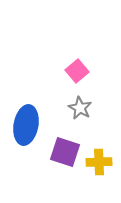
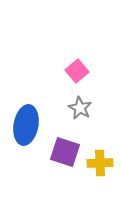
yellow cross: moved 1 px right, 1 px down
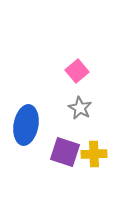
yellow cross: moved 6 px left, 9 px up
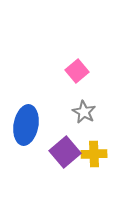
gray star: moved 4 px right, 4 px down
purple square: rotated 32 degrees clockwise
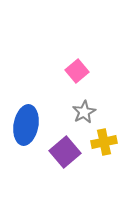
gray star: rotated 15 degrees clockwise
yellow cross: moved 10 px right, 12 px up; rotated 10 degrees counterclockwise
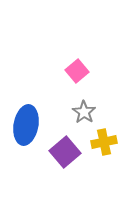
gray star: rotated 10 degrees counterclockwise
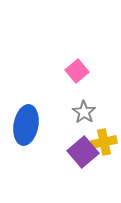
purple square: moved 18 px right
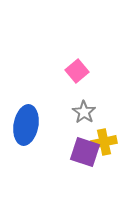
purple square: moved 2 px right; rotated 32 degrees counterclockwise
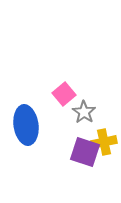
pink square: moved 13 px left, 23 px down
blue ellipse: rotated 18 degrees counterclockwise
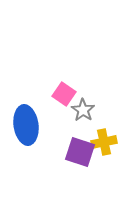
pink square: rotated 15 degrees counterclockwise
gray star: moved 1 px left, 2 px up
purple square: moved 5 px left
